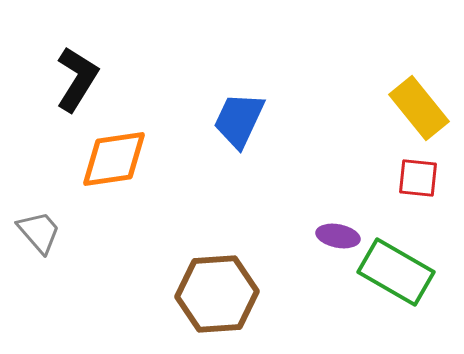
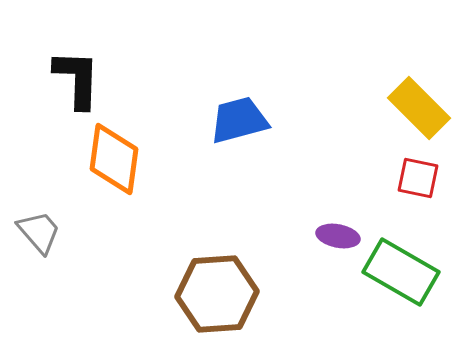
black L-shape: rotated 30 degrees counterclockwise
yellow rectangle: rotated 6 degrees counterclockwise
blue trapezoid: rotated 50 degrees clockwise
orange diamond: rotated 74 degrees counterclockwise
red square: rotated 6 degrees clockwise
green rectangle: moved 5 px right
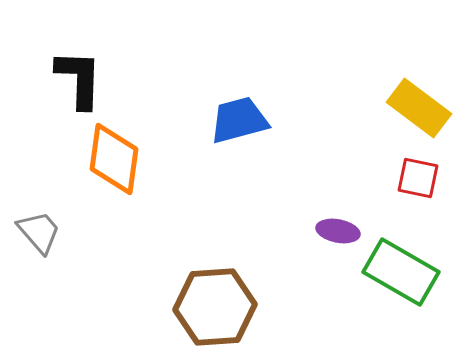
black L-shape: moved 2 px right
yellow rectangle: rotated 8 degrees counterclockwise
purple ellipse: moved 5 px up
brown hexagon: moved 2 px left, 13 px down
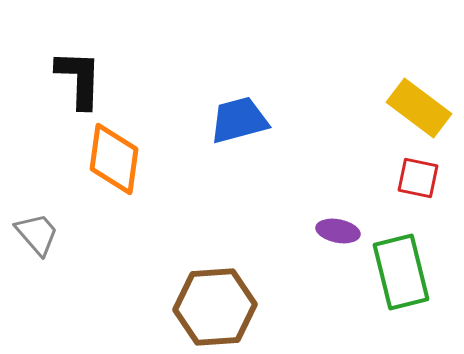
gray trapezoid: moved 2 px left, 2 px down
green rectangle: rotated 46 degrees clockwise
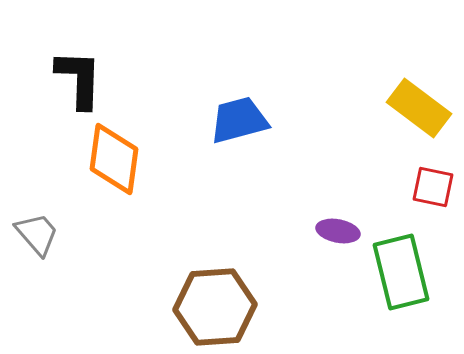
red square: moved 15 px right, 9 px down
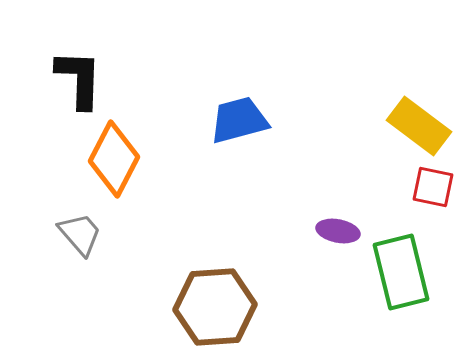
yellow rectangle: moved 18 px down
orange diamond: rotated 20 degrees clockwise
gray trapezoid: moved 43 px right
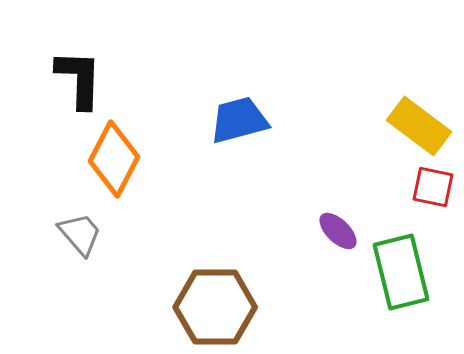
purple ellipse: rotated 33 degrees clockwise
brown hexagon: rotated 4 degrees clockwise
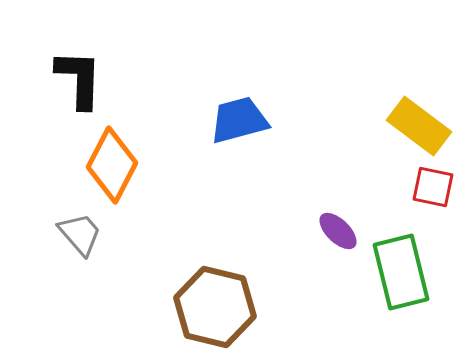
orange diamond: moved 2 px left, 6 px down
brown hexagon: rotated 14 degrees clockwise
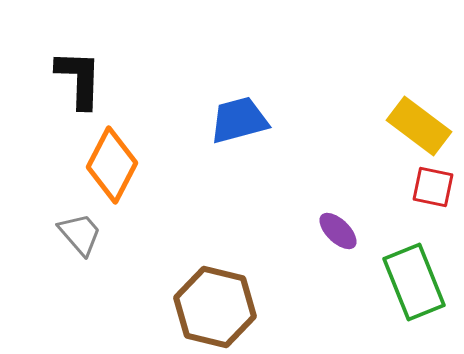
green rectangle: moved 13 px right, 10 px down; rotated 8 degrees counterclockwise
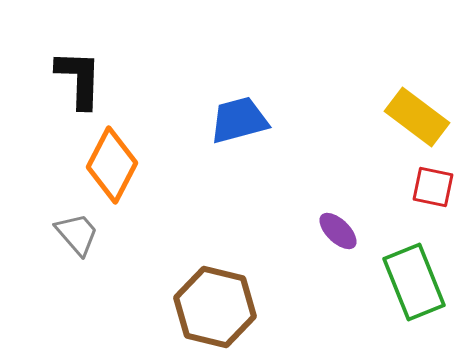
yellow rectangle: moved 2 px left, 9 px up
gray trapezoid: moved 3 px left
